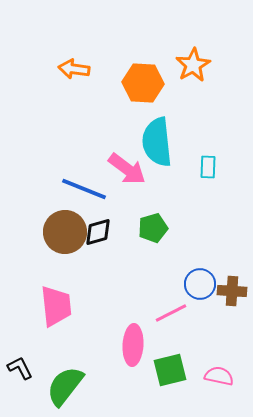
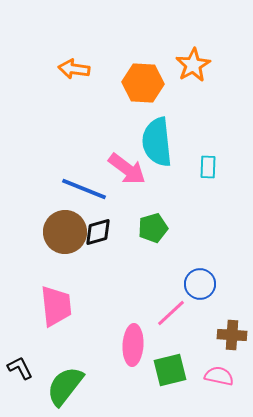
brown cross: moved 44 px down
pink line: rotated 16 degrees counterclockwise
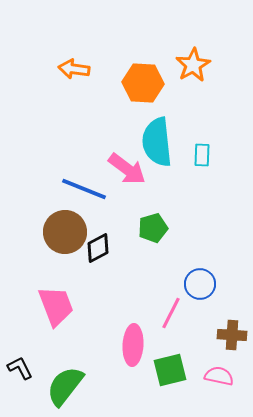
cyan rectangle: moved 6 px left, 12 px up
black diamond: moved 16 px down; rotated 12 degrees counterclockwise
pink trapezoid: rotated 15 degrees counterclockwise
pink line: rotated 20 degrees counterclockwise
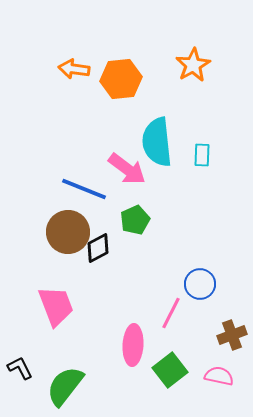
orange hexagon: moved 22 px left, 4 px up; rotated 9 degrees counterclockwise
green pentagon: moved 18 px left, 8 px up; rotated 8 degrees counterclockwise
brown circle: moved 3 px right
brown cross: rotated 24 degrees counterclockwise
green square: rotated 24 degrees counterclockwise
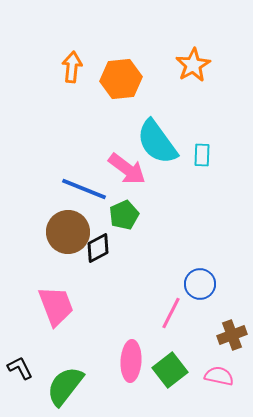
orange arrow: moved 2 px left, 2 px up; rotated 88 degrees clockwise
cyan semicircle: rotated 30 degrees counterclockwise
green pentagon: moved 11 px left, 5 px up
pink ellipse: moved 2 px left, 16 px down
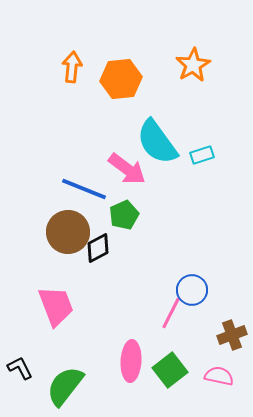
cyan rectangle: rotated 70 degrees clockwise
blue circle: moved 8 px left, 6 px down
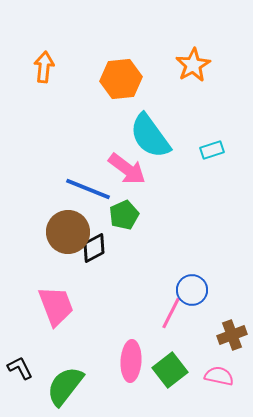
orange arrow: moved 28 px left
cyan semicircle: moved 7 px left, 6 px up
cyan rectangle: moved 10 px right, 5 px up
blue line: moved 4 px right
black diamond: moved 4 px left
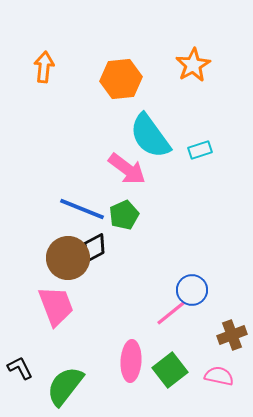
cyan rectangle: moved 12 px left
blue line: moved 6 px left, 20 px down
brown circle: moved 26 px down
pink line: rotated 24 degrees clockwise
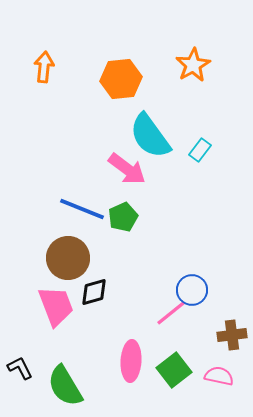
cyan rectangle: rotated 35 degrees counterclockwise
green pentagon: moved 1 px left, 2 px down
black diamond: moved 44 px down; rotated 12 degrees clockwise
brown cross: rotated 12 degrees clockwise
green square: moved 4 px right
green semicircle: rotated 69 degrees counterclockwise
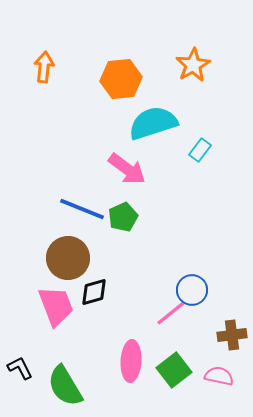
cyan semicircle: moved 3 px right, 13 px up; rotated 108 degrees clockwise
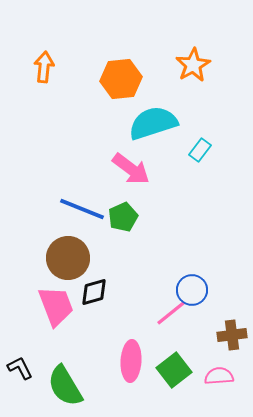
pink arrow: moved 4 px right
pink semicircle: rotated 16 degrees counterclockwise
